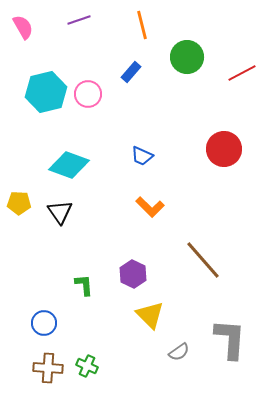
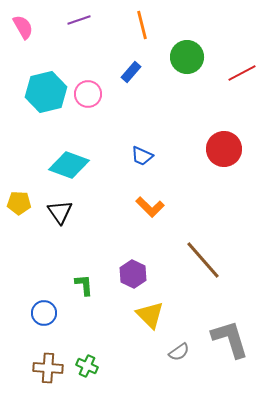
blue circle: moved 10 px up
gray L-shape: rotated 21 degrees counterclockwise
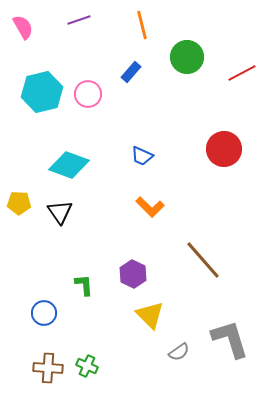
cyan hexagon: moved 4 px left
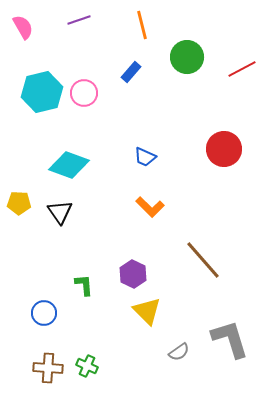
red line: moved 4 px up
pink circle: moved 4 px left, 1 px up
blue trapezoid: moved 3 px right, 1 px down
yellow triangle: moved 3 px left, 4 px up
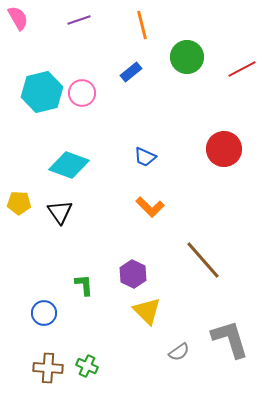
pink semicircle: moved 5 px left, 9 px up
blue rectangle: rotated 10 degrees clockwise
pink circle: moved 2 px left
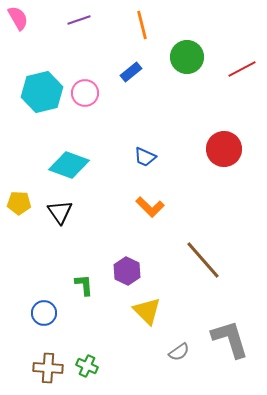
pink circle: moved 3 px right
purple hexagon: moved 6 px left, 3 px up
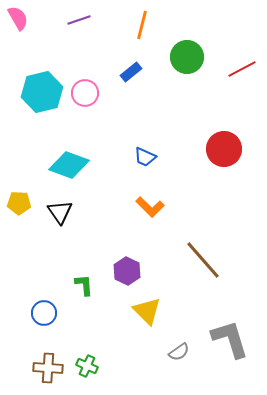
orange line: rotated 28 degrees clockwise
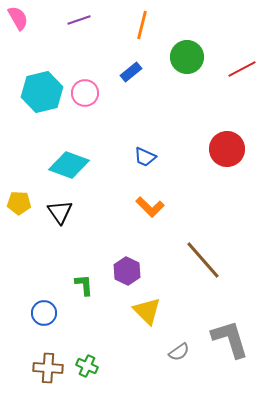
red circle: moved 3 px right
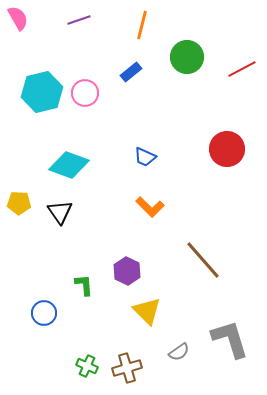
brown cross: moved 79 px right; rotated 20 degrees counterclockwise
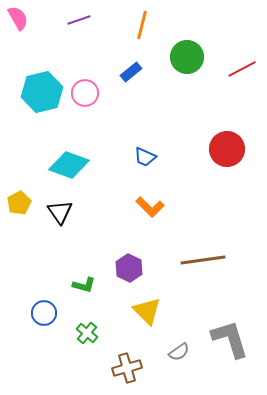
yellow pentagon: rotated 30 degrees counterclockwise
brown line: rotated 57 degrees counterclockwise
purple hexagon: moved 2 px right, 3 px up
green L-shape: rotated 110 degrees clockwise
green cross: moved 33 px up; rotated 15 degrees clockwise
